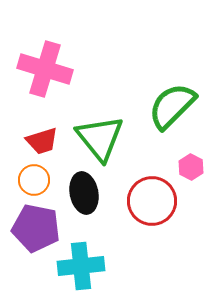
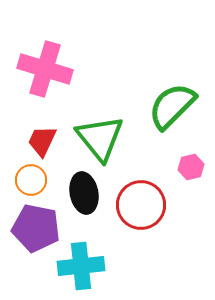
red trapezoid: rotated 132 degrees clockwise
pink hexagon: rotated 20 degrees clockwise
orange circle: moved 3 px left
red circle: moved 11 px left, 4 px down
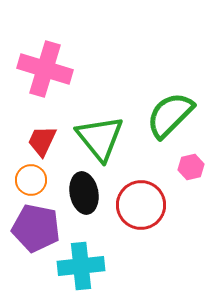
green semicircle: moved 2 px left, 9 px down
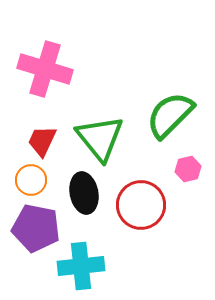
pink hexagon: moved 3 px left, 2 px down
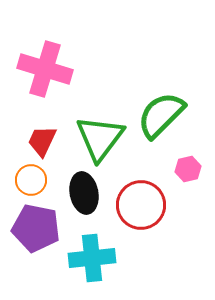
green semicircle: moved 9 px left
green triangle: rotated 16 degrees clockwise
cyan cross: moved 11 px right, 8 px up
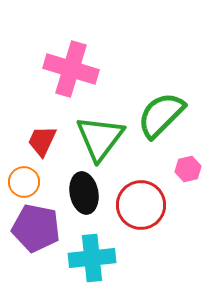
pink cross: moved 26 px right
orange circle: moved 7 px left, 2 px down
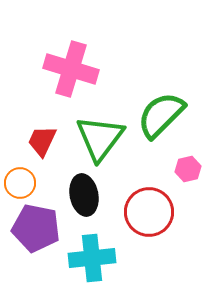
orange circle: moved 4 px left, 1 px down
black ellipse: moved 2 px down
red circle: moved 8 px right, 7 px down
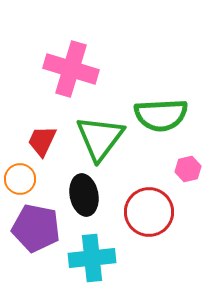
green semicircle: rotated 138 degrees counterclockwise
orange circle: moved 4 px up
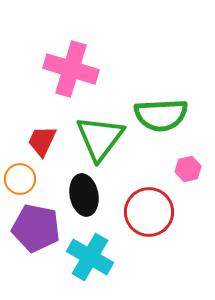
cyan cross: moved 2 px left, 1 px up; rotated 36 degrees clockwise
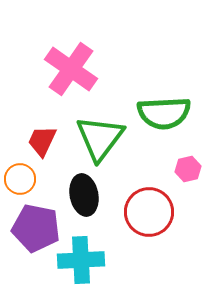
pink cross: rotated 18 degrees clockwise
green semicircle: moved 3 px right, 2 px up
cyan cross: moved 9 px left, 3 px down; rotated 33 degrees counterclockwise
